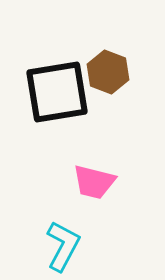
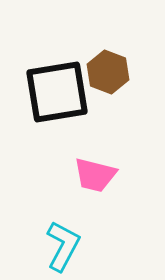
pink trapezoid: moved 1 px right, 7 px up
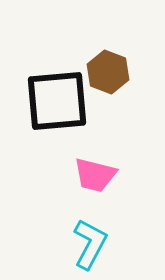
black square: moved 9 px down; rotated 4 degrees clockwise
cyan L-shape: moved 27 px right, 2 px up
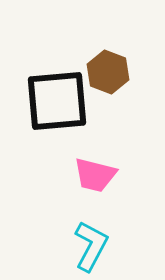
cyan L-shape: moved 1 px right, 2 px down
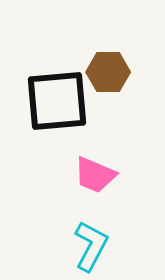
brown hexagon: rotated 21 degrees counterclockwise
pink trapezoid: rotated 9 degrees clockwise
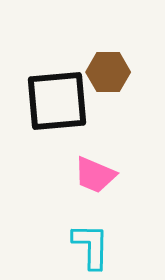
cyan L-shape: rotated 27 degrees counterclockwise
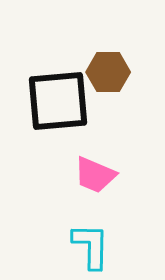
black square: moved 1 px right
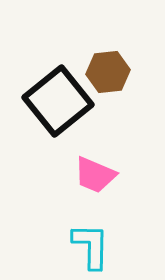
brown hexagon: rotated 6 degrees counterclockwise
black square: rotated 34 degrees counterclockwise
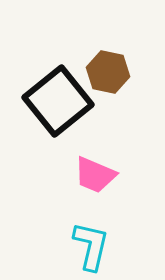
brown hexagon: rotated 18 degrees clockwise
cyan L-shape: rotated 12 degrees clockwise
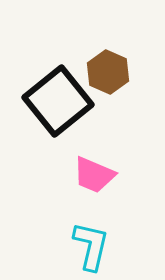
brown hexagon: rotated 12 degrees clockwise
pink trapezoid: moved 1 px left
